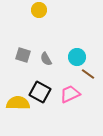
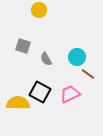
gray square: moved 9 px up
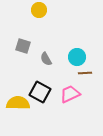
brown line: moved 3 px left, 1 px up; rotated 40 degrees counterclockwise
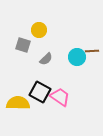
yellow circle: moved 20 px down
gray square: moved 1 px up
gray semicircle: rotated 104 degrees counterclockwise
brown line: moved 7 px right, 22 px up
pink trapezoid: moved 10 px left, 3 px down; rotated 60 degrees clockwise
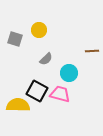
gray square: moved 8 px left, 6 px up
cyan circle: moved 8 px left, 16 px down
black square: moved 3 px left, 1 px up
pink trapezoid: moved 3 px up; rotated 20 degrees counterclockwise
yellow semicircle: moved 2 px down
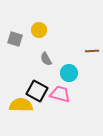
gray semicircle: rotated 104 degrees clockwise
yellow semicircle: moved 3 px right
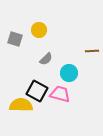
gray semicircle: rotated 104 degrees counterclockwise
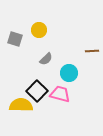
black square: rotated 15 degrees clockwise
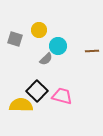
cyan circle: moved 11 px left, 27 px up
pink trapezoid: moved 2 px right, 2 px down
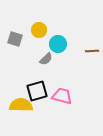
cyan circle: moved 2 px up
black square: rotated 30 degrees clockwise
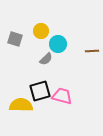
yellow circle: moved 2 px right, 1 px down
black square: moved 3 px right
